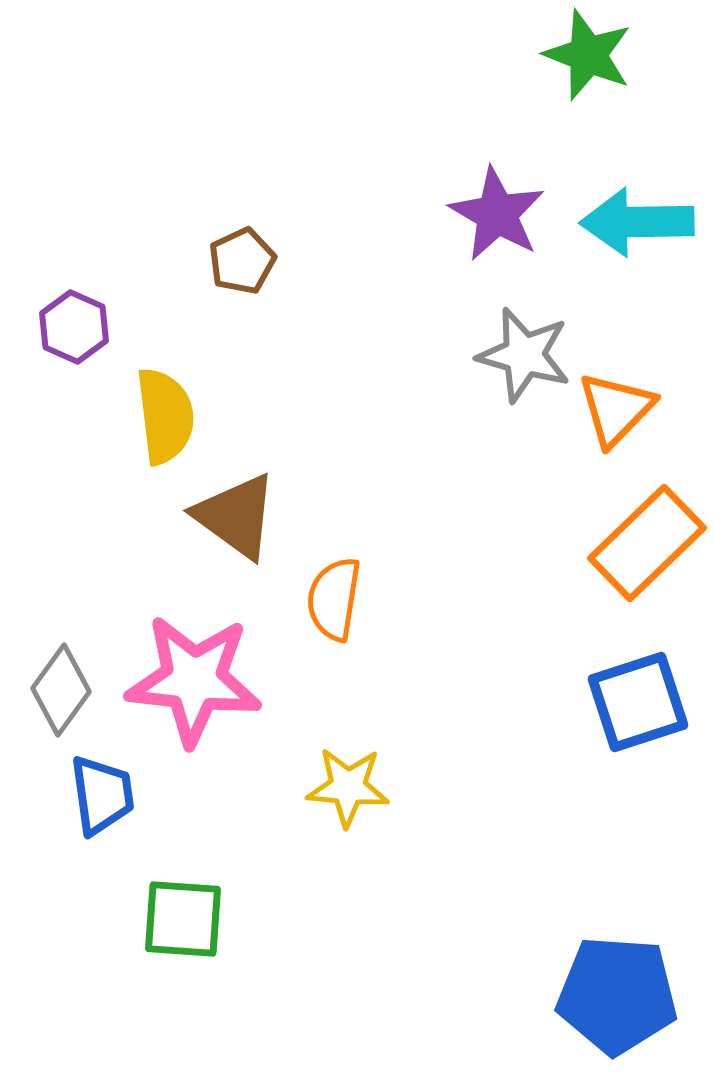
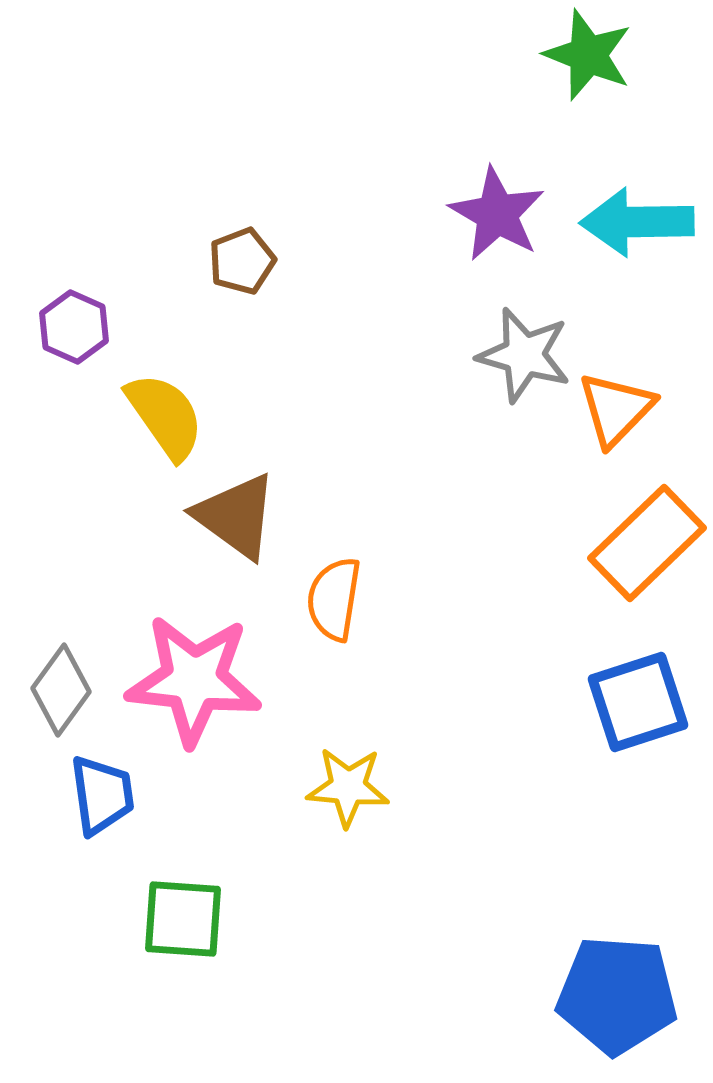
brown pentagon: rotated 4 degrees clockwise
yellow semicircle: rotated 28 degrees counterclockwise
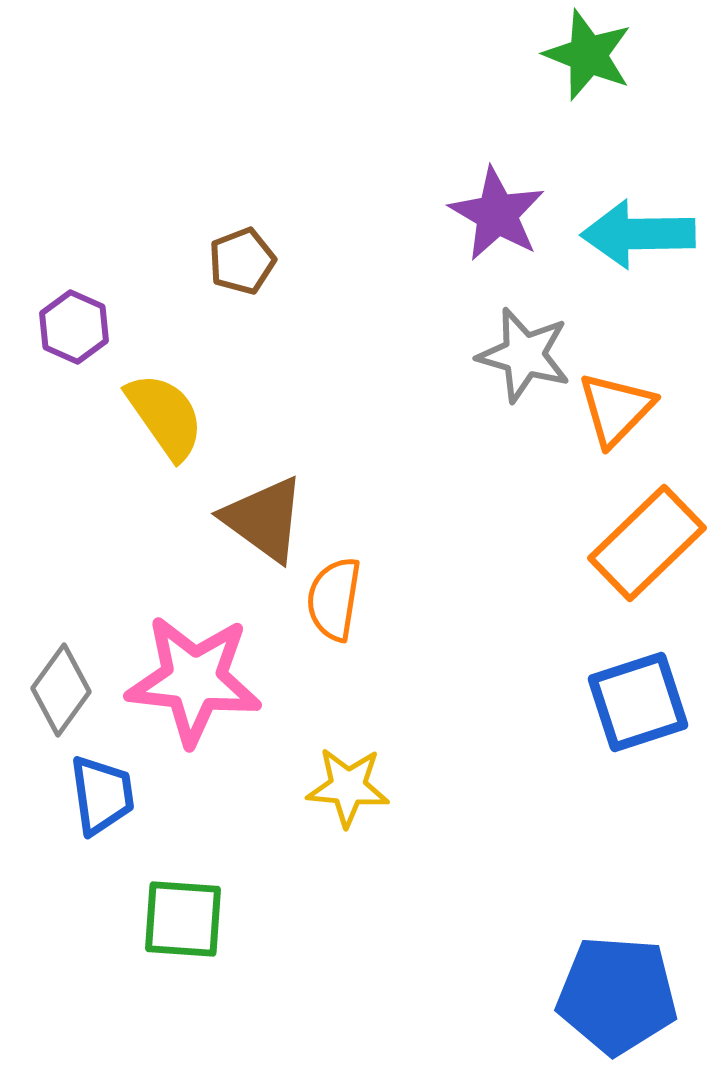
cyan arrow: moved 1 px right, 12 px down
brown triangle: moved 28 px right, 3 px down
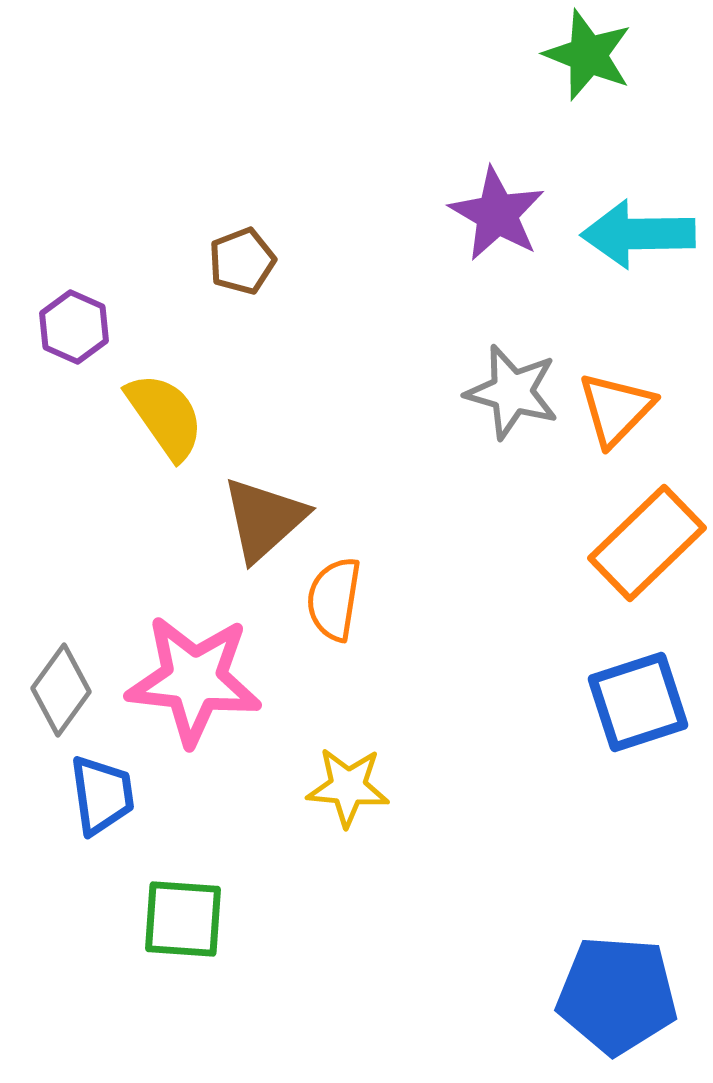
gray star: moved 12 px left, 37 px down
brown triangle: rotated 42 degrees clockwise
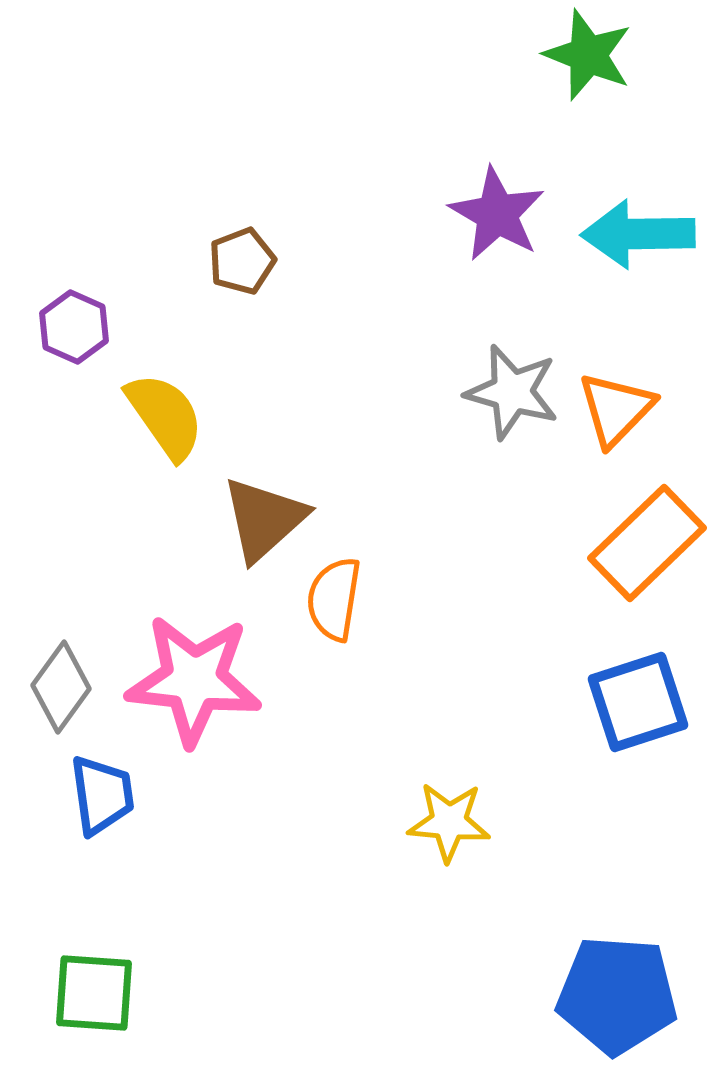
gray diamond: moved 3 px up
yellow star: moved 101 px right, 35 px down
green square: moved 89 px left, 74 px down
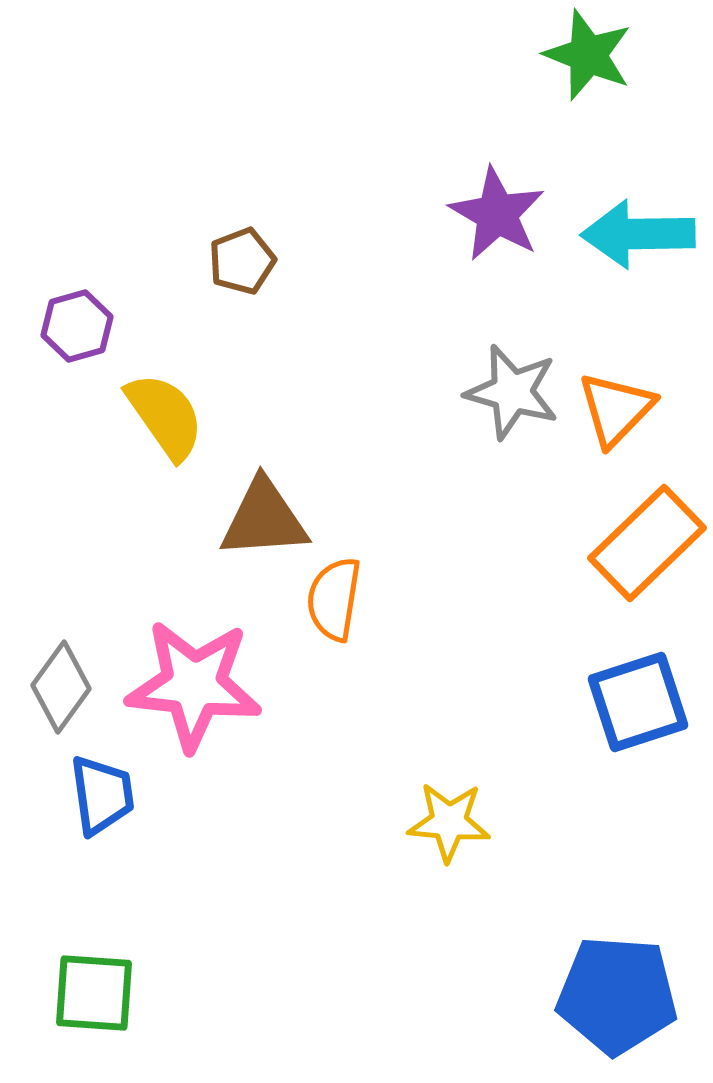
purple hexagon: moved 3 px right, 1 px up; rotated 20 degrees clockwise
brown triangle: rotated 38 degrees clockwise
pink star: moved 5 px down
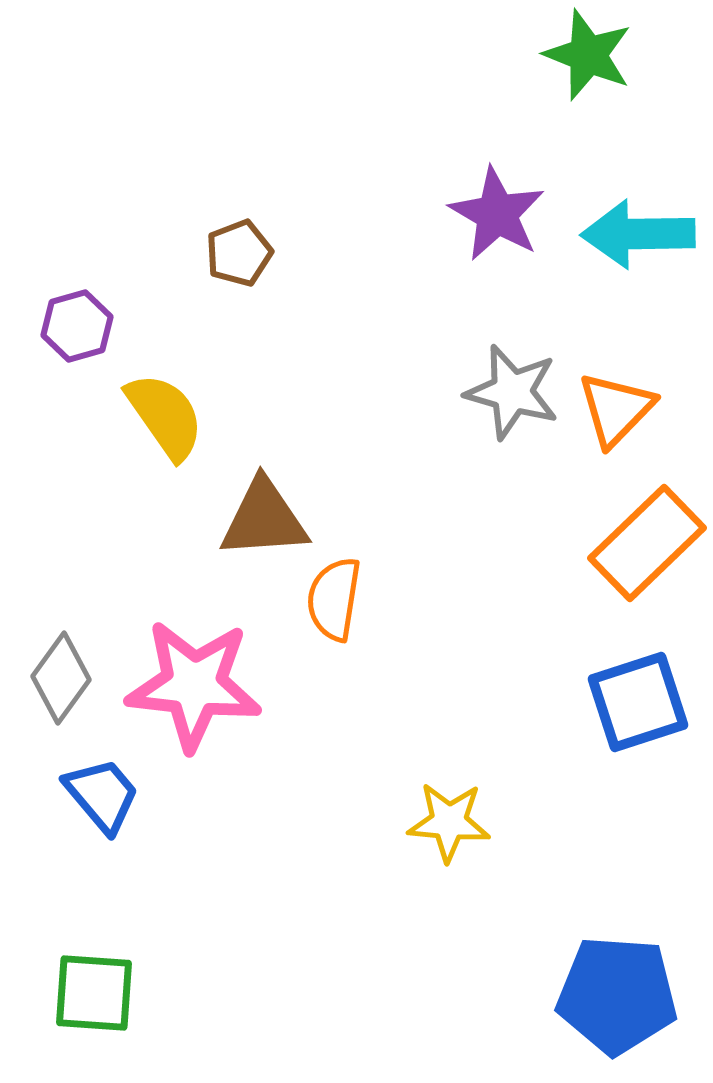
brown pentagon: moved 3 px left, 8 px up
gray diamond: moved 9 px up
blue trapezoid: rotated 32 degrees counterclockwise
